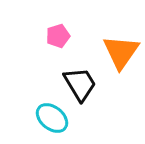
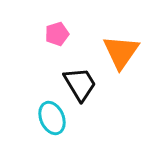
pink pentagon: moved 1 px left, 2 px up
cyan ellipse: rotated 28 degrees clockwise
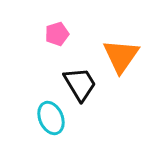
orange triangle: moved 4 px down
cyan ellipse: moved 1 px left
